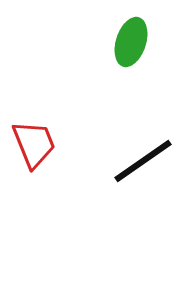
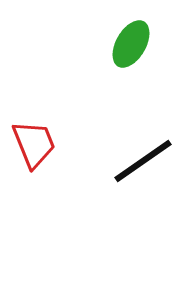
green ellipse: moved 2 px down; rotated 12 degrees clockwise
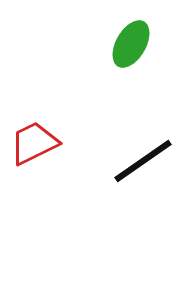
red trapezoid: moved 1 px up; rotated 94 degrees counterclockwise
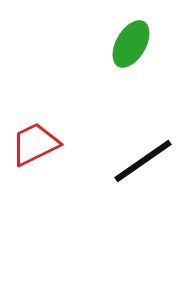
red trapezoid: moved 1 px right, 1 px down
